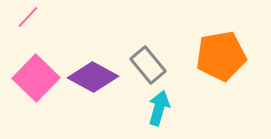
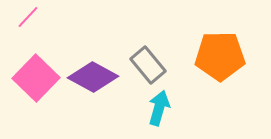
orange pentagon: moved 1 px left; rotated 9 degrees clockwise
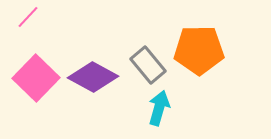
orange pentagon: moved 21 px left, 6 px up
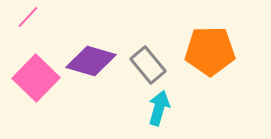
orange pentagon: moved 11 px right, 1 px down
purple diamond: moved 2 px left, 16 px up; rotated 12 degrees counterclockwise
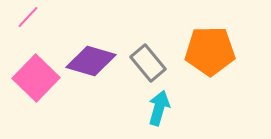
gray rectangle: moved 2 px up
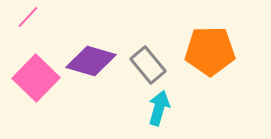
gray rectangle: moved 2 px down
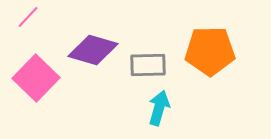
purple diamond: moved 2 px right, 11 px up
gray rectangle: rotated 51 degrees counterclockwise
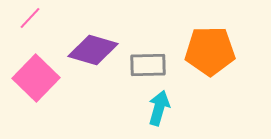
pink line: moved 2 px right, 1 px down
